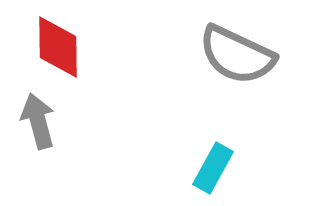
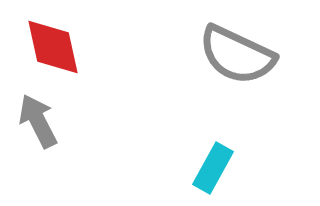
red diamond: moved 5 px left; rotated 12 degrees counterclockwise
gray arrow: rotated 12 degrees counterclockwise
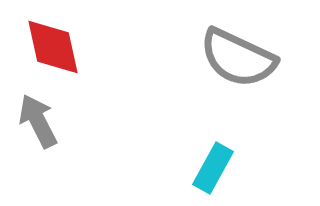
gray semicircle: moved 1 px right, 3 px down
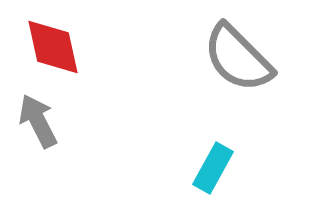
gray semicircle: rotated 20 degrees clockwise
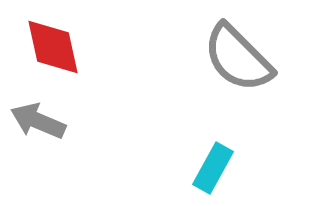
gray arrow: rotated 40 degrees counterclockwise
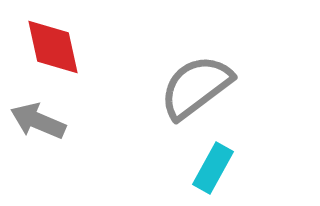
gray semicircle: moved 42 px left, 29 px down; rotated 98 degrees clockwise
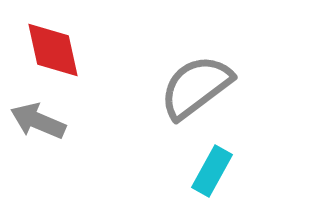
red diamond: moved 3 px down
cyan rectangle: moved 1 px left, 3 px down
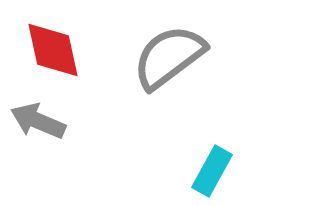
gray semicircle: moved 27 px left, 30 px up
